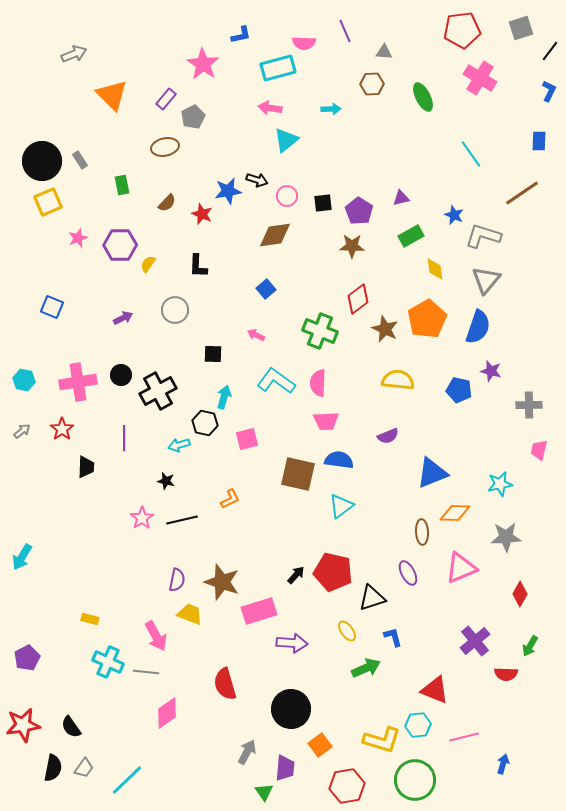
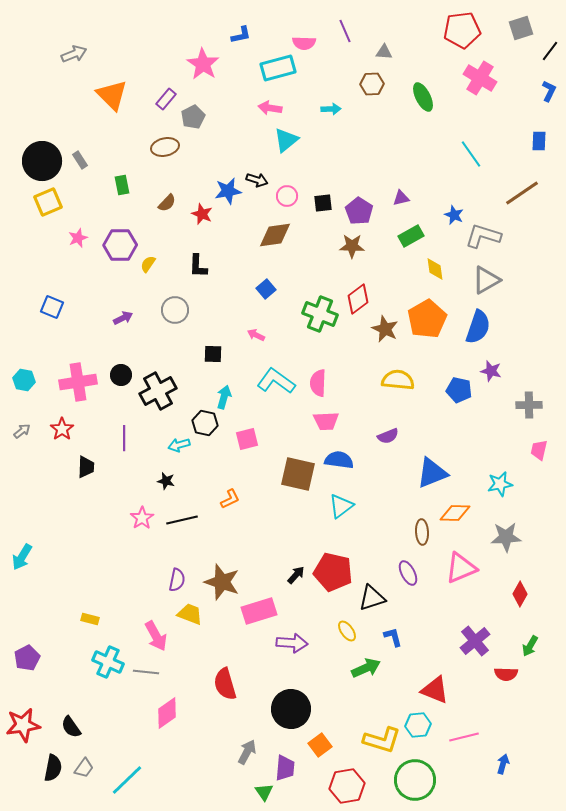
gray triangle at (486, 280): rotated 20 degrees clockwise
green cross at (320, 331): moved 17 px up
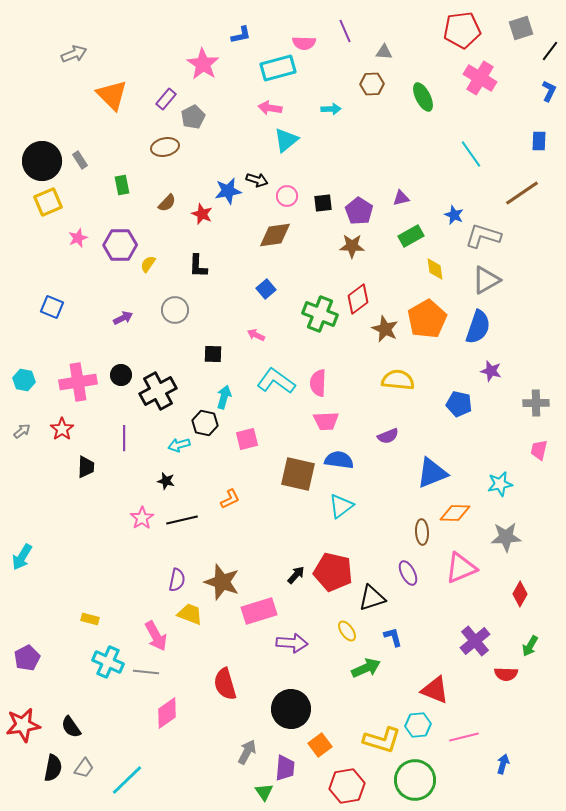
blue pentagon at (459, 390): moved 14 px down
gray cross at (529, 405): moved 7 px right, 2 px up
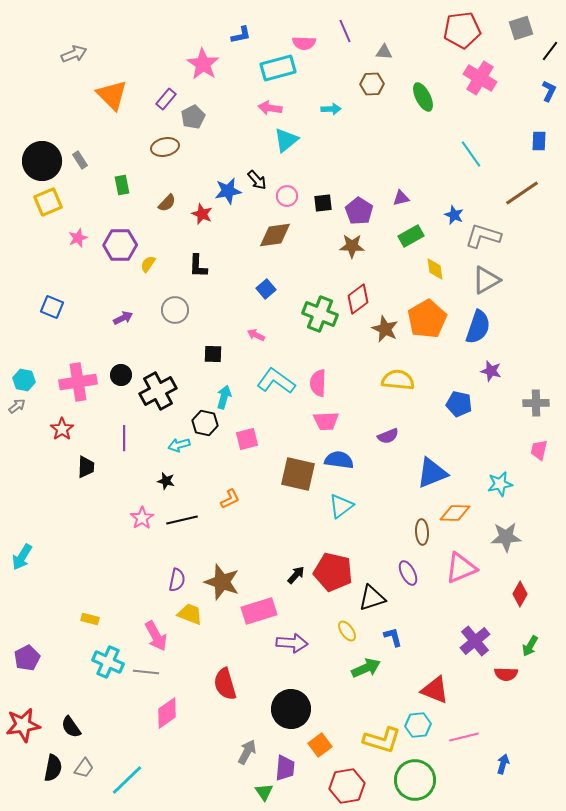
black arrow at (257, 180): rotated 30 degrees clockwise
gray arrow at (22, 431): moved 5 px left, 25 px up
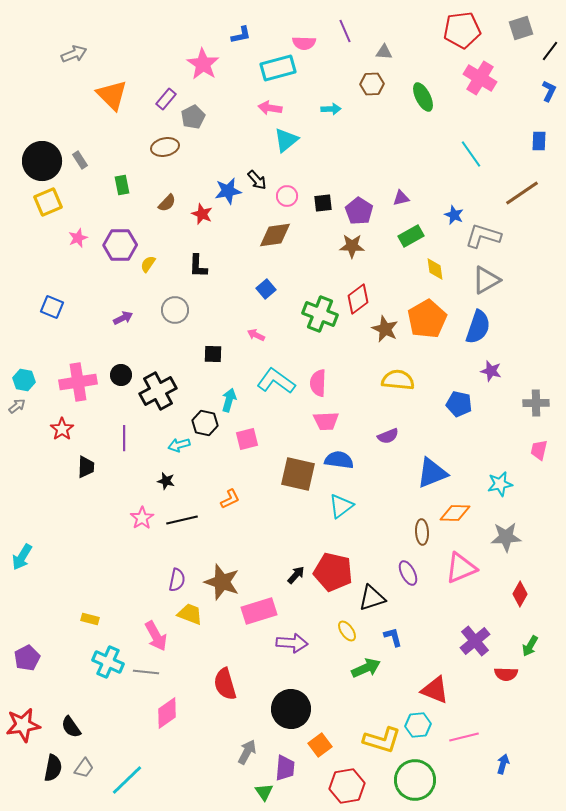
cyan arrow at (224, 397): moved 5 px right, 3 px down
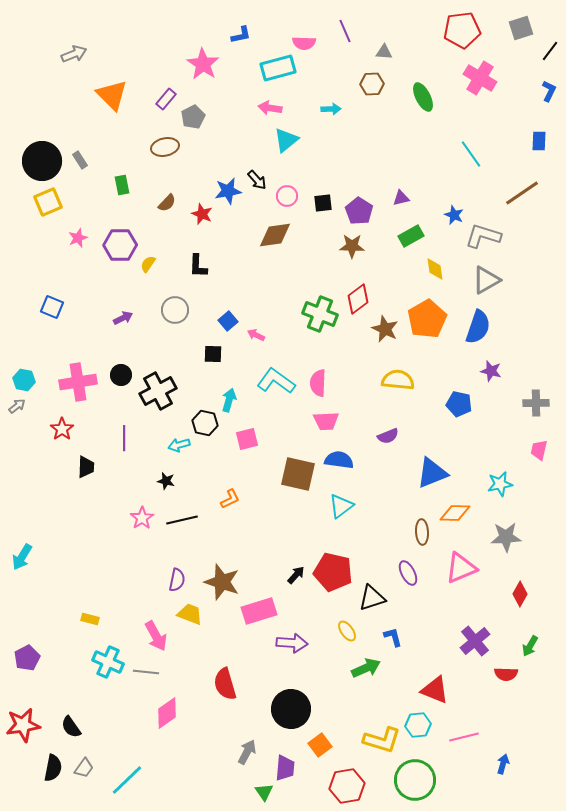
blue square at (266, 289): moved 38 px left, 32 px down
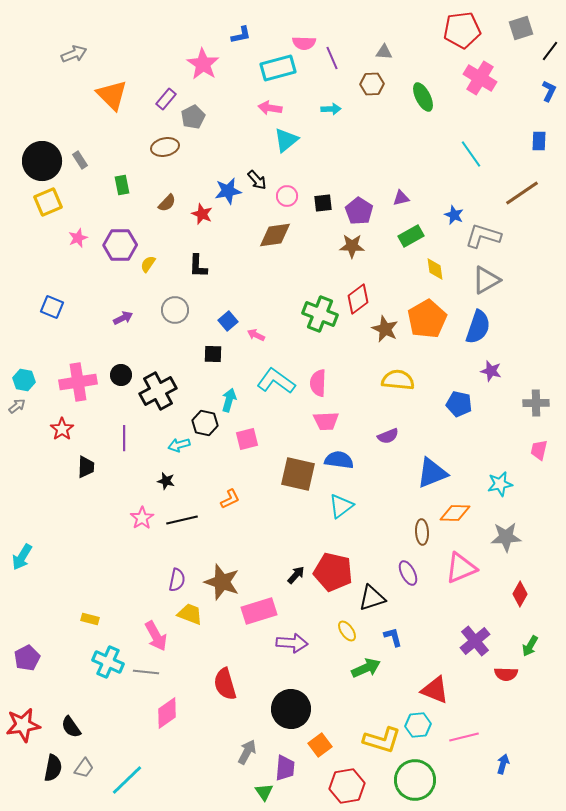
purple line at (345, 31): moved 13 px left, 27 px down
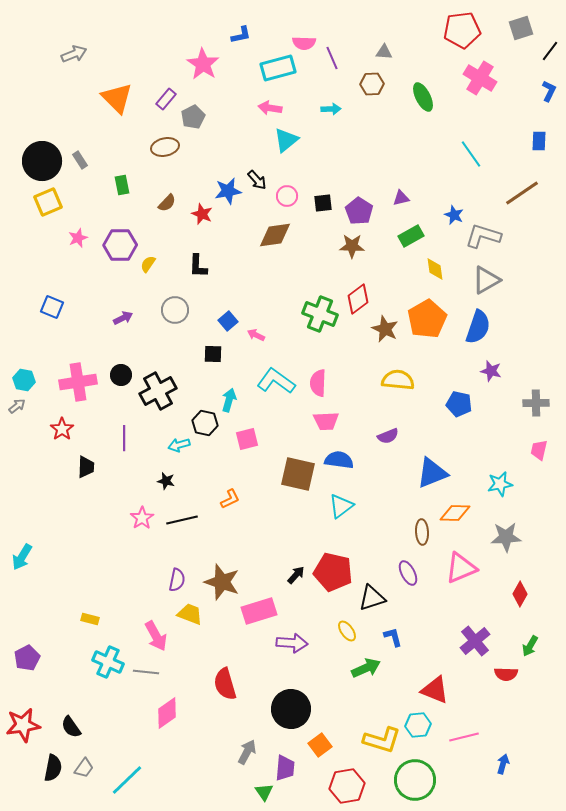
orange triangle at (112, 95): moved 5 px right, 3 px down
